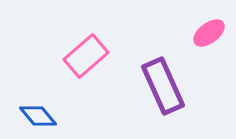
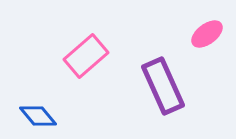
pink ellipse: moved 2 px left, 1 px down
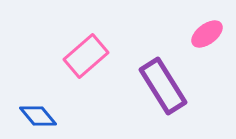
purple rectangle: rotated 8 degrees counterclockwise
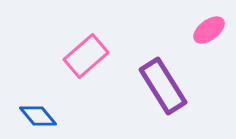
pink ellipse: moved 2 px right, 4 px up
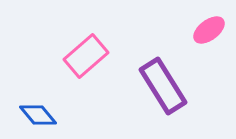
blue diamond: moved 1 px up
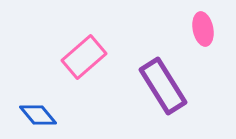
pink ellipse: moved 6 px left, 1 px up; rotated 64 degrees counterclockwise
pink rectangle: moved 2 px left, 1 px down
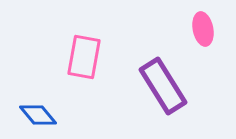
pink rectangle: rotated 39 degrees counterclockwise
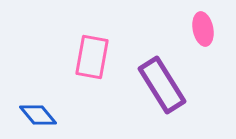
pink rectangle: moved 8 px right
purple rectangle: moved 1 px left, 1 px up
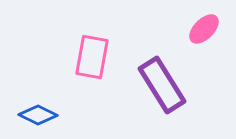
pink ellipse: moved 1 px right; rotated 56 degrees clockwise
blue diamond: rotated 24 degrees counterclockwise
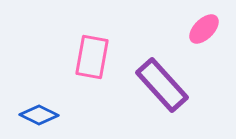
purple rectangle: rotated 10 degrees counterclockwise
blue diamond: moved 1 px right
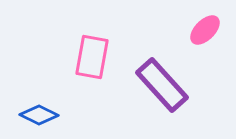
pink ellipse: moved 1 px right, 1 px down
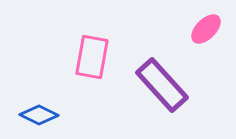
pink ellipse: moved 1 px right, 1 px up
